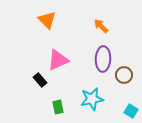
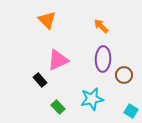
green rectangle: rotated 32 degrees counterclockwise
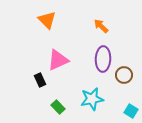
black rectangle: rotated 16 degrees clockwise
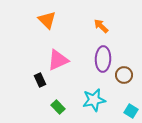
cyan star: moved 2 px right, 1 px down
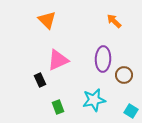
orange arrow: moved 13 px right, 5 px up
green rectangle: rotated 24 degrees clockwise
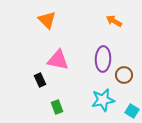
orange arrow: rotated 14 degrees counterclockwise
pink triangle: rotated 35 degrees clockwise
cyan star: moved 9 px right
green rectangle: moved 1 px left
cyan square: moved 1 px right
